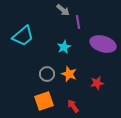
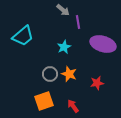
gray circle: moved 3 px right
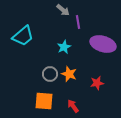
orange square: rotated 24 degrees clockwise
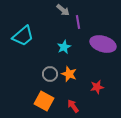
red star: moved 4 px down
orange square: rotated 24 degrees clockwise
